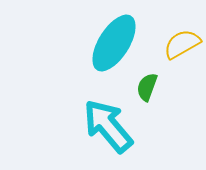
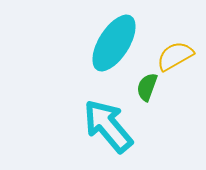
yellow semicircle: moved 7 px left, 12 px down
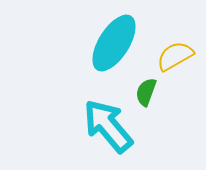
green semicircle: moved 1 px left, 5 px down
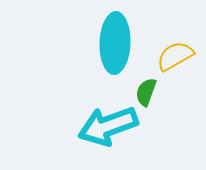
cyan ellipse: moved 1 px right; rotated 30 degrees counterclockwise
cyan arrow: rotated 70 degrees counterclockwise
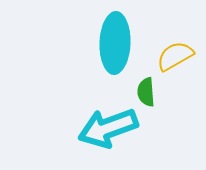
green semicircle: rotated 24 degrees counterclockwise
cyan arrow: moved 2 px down
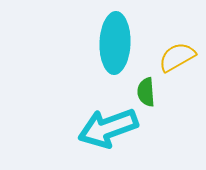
yellow semicircle: moved 2 px right, 1 px down
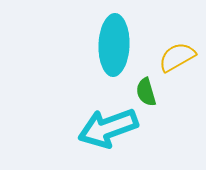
cyan ellipse: moved 1 px left, 2 px down
green semicircle: rotated 12 degrees counterclockwise
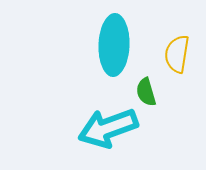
yellow semicircle: moved 3 px up; rotated 51 degrees counterclockwise
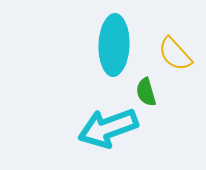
yellow semicircle: moved 2 px left; rotated 51 degrees counterclockwise
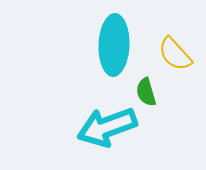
cyan arrow: moved 1 px left, 1 px up
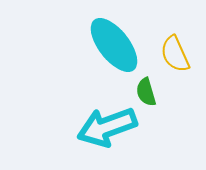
cyan ellipse: rotated 40 degrees counterclockwise
yellow semicircle: rotated 18 degrees clockwise
